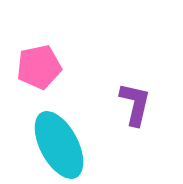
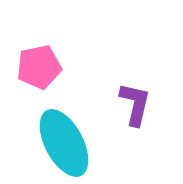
cyan ellipse: moved 5 px right, 2 px up
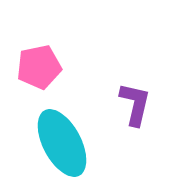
cyan ellipse: moved 2 px left
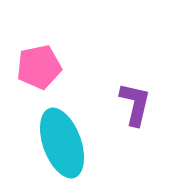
cyan ellipse: rotated 8 degrees clockwise
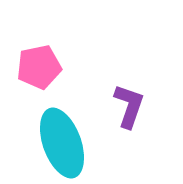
purple L-shape: moved 6 px left, 2 px down; rotated 6 degrees clockwise
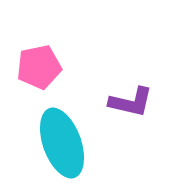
purple L-shape: moved 2 px right, 4 px up; rotated 84 degrees clockwise
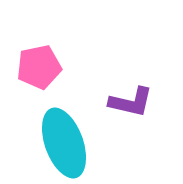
cyan ellipse: moved 2 px right
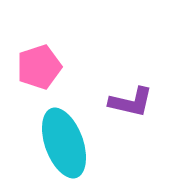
pink pentagon: rotated 6 degrees counterclockwise
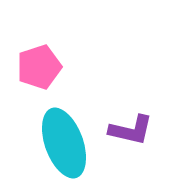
purple L-shape: moved 28 px down
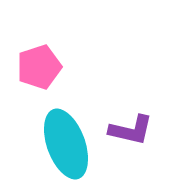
cyan ellipse: moved 2 px right, 1 px down
